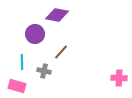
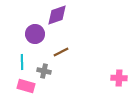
purple diamond: rotated 30 degrees counterclockwise
brown line: rotated 21 degrees clockwise
pink rectangle: moved 9 px right
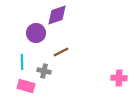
purple circle: moved 1 px right, 1 px up
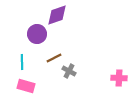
purple circle: moved 1 px right, 1 px down
brown line: moved 7 px left, 6 px down
gray cross: moved 25 px right; rotated 16 degrees clockwise
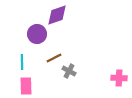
pink rectangle: rotated 72 degrees clockwise
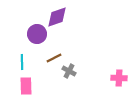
purple diamond: moved 2 px down
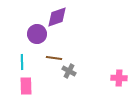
brown line: rotated 35 degrees clockwise
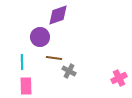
purple diamond: moved 1 px right, 2 px up
purple circle: moved 3 px right, 3 px down
pink cross: rotated 28 degrees counterclockwise
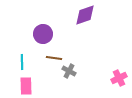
purple diamond: moved 27 px right
purple circle: moved 3 px right, 3 px up
